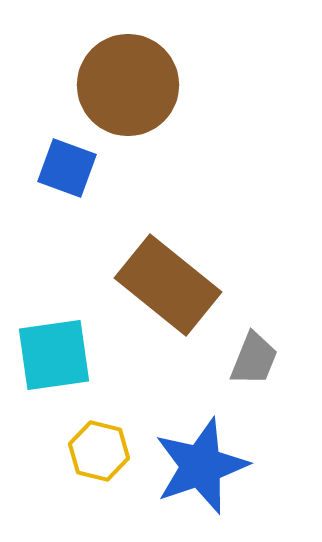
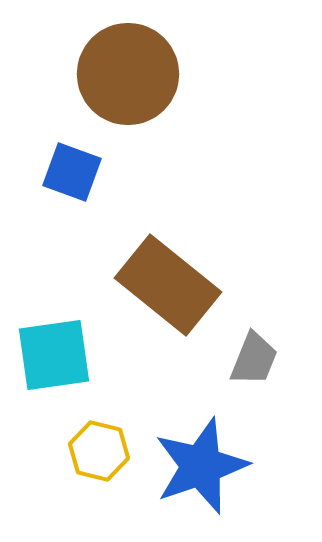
brown circle: moved 11 px up
blue square: moved 5 px right, 4 px down
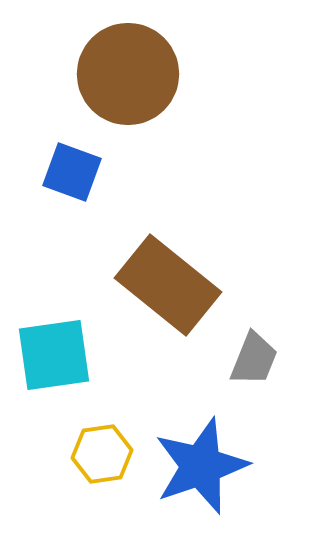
yellow hexagon: moved 3 px right, 3 px down; rotated 22 degrees counterclockwise
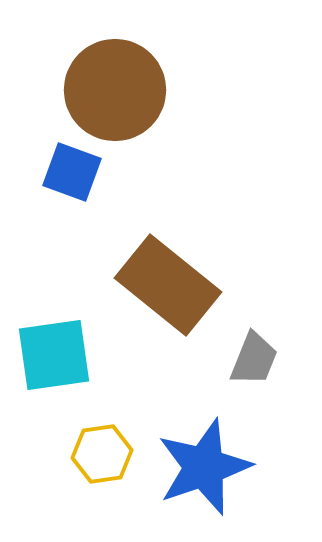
brown circle: moved 13 px left, 16 px down
blue star: moved 3 px right, 1 px down
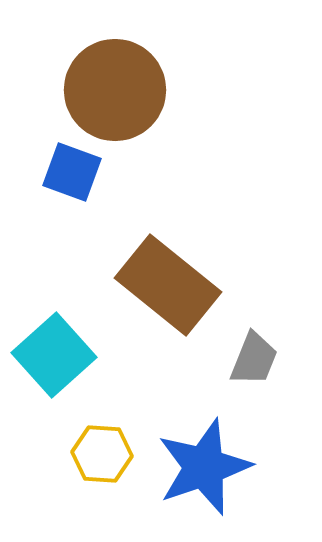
cyan square: rotated 34 degrees counterclockwise
yellow hexagon: rotated 12 degrees clockwise
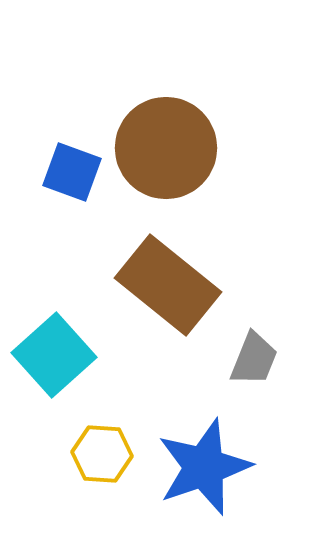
brown circle: moved 51 px right, 58 px down
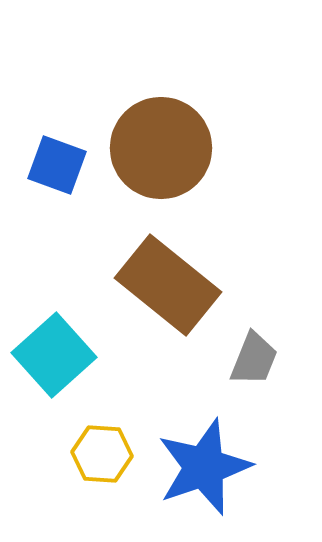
brown circle: moved 5 px left
blue square: moved 15 px left, 7 px up
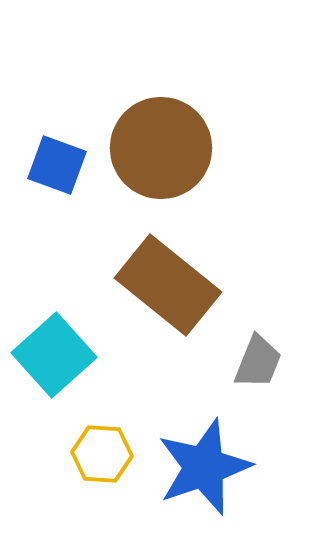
gray trapezoid: moved 4 px right, 3 px down
